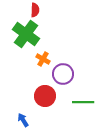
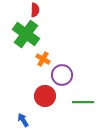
purple circle: moved 1 px left, 1 px down
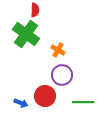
orange cross: moved 15 px right, 9 px up
blue arrow: moved 2 px left, 17 px up; rotated 144 degrees clockwise
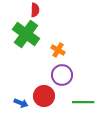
red circle: moved 1 px left
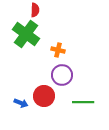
orange cross: rotated 16 degrees counterclockwise
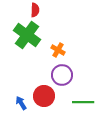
green cross: moved 1 px right, 1 px down
orange cross: rotated 16 degrees clockwise
blue arrow: rotated 144 degrees counterclockwise
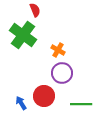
red semicircle: rotated 24 degrees counterclockwise
green cross: moved 4 px left
purple circle: moved 2 px up
green line: moved 2 px left, 2 px down
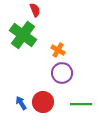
red circle: moved 1 px left, 6 px down
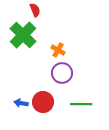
green cross: rotated 8 degrees clockwise
blue arrow: rotated 48 degrees counterclockwise
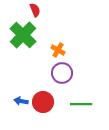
blue arrow: moved 2 px up
